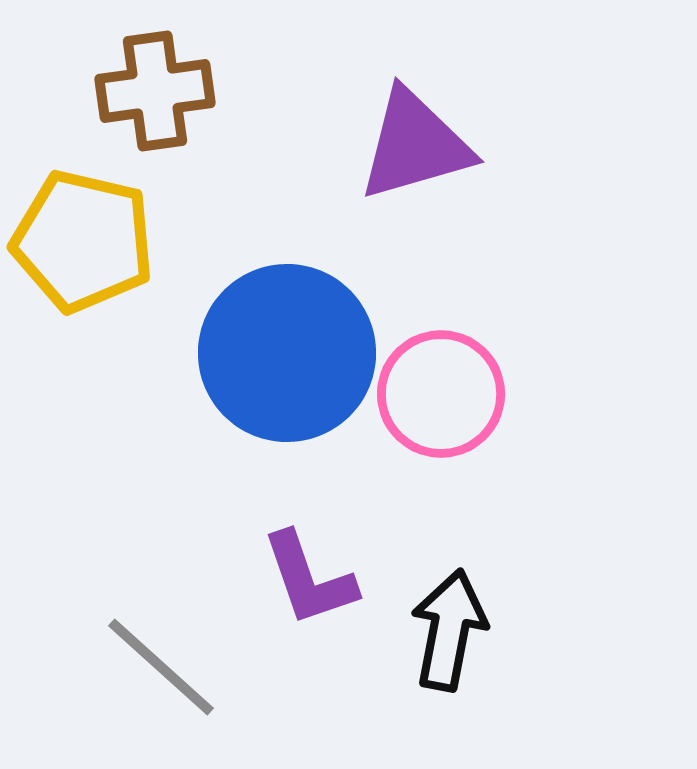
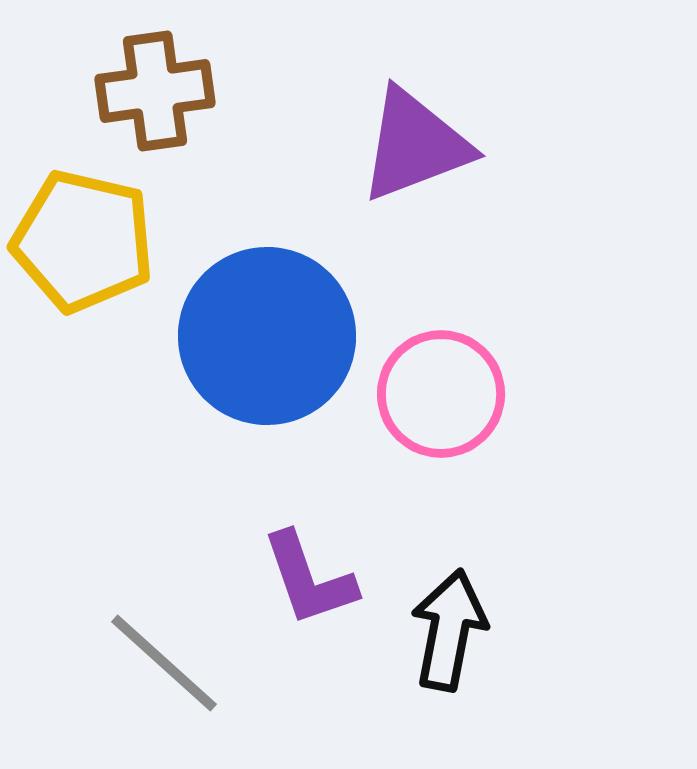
purple triangle: rotated 5 degrees counterclockwise
blue circle: moved 20 px left, 17 px up
gray line: moved 3 px right, 4 px up
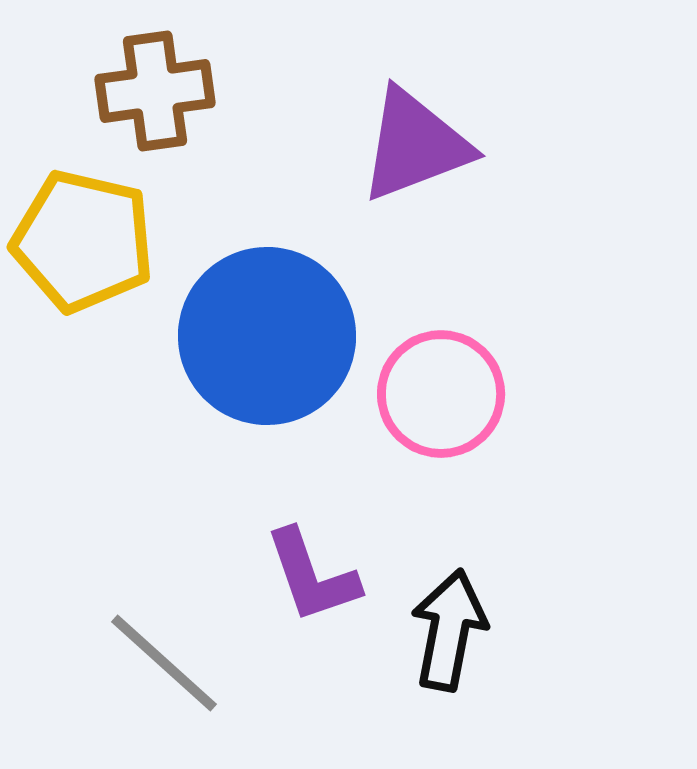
purple L-shape: moved 3 px right, 3 px up
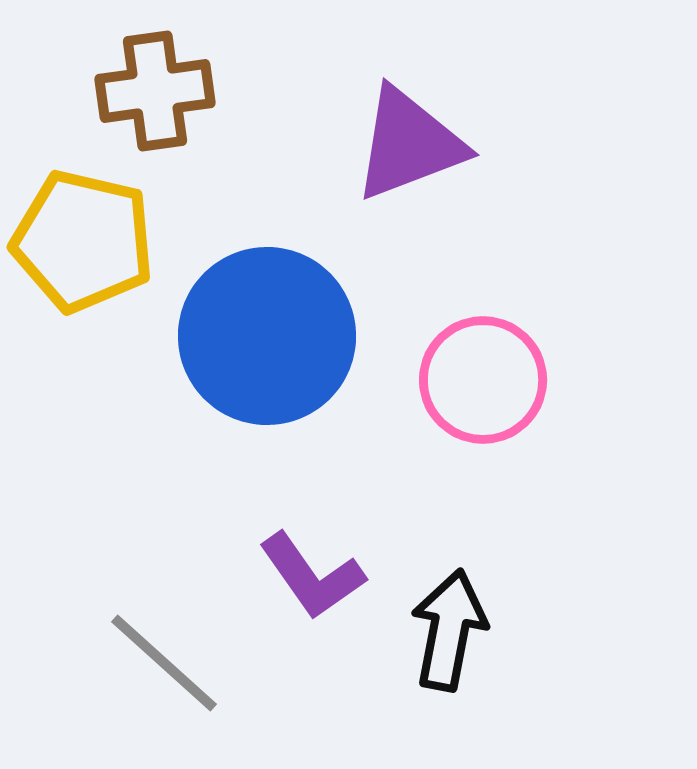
purple triangle: moved 6 px left, 1 px up
pink circle: moved 42 px right, 14 px up
purple L-shape: rotated 16 degrees counterclockwise
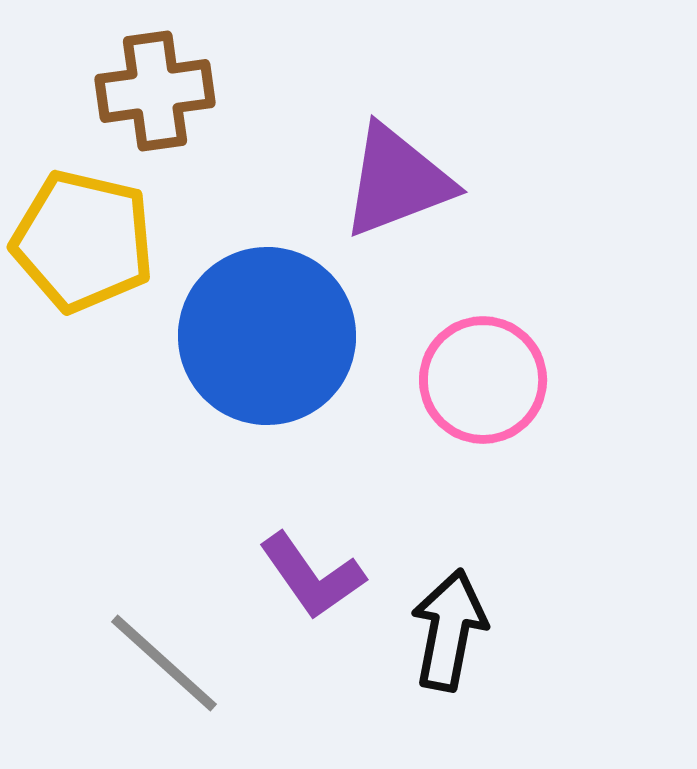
purple triangle: moved 12 px left, 37 px down
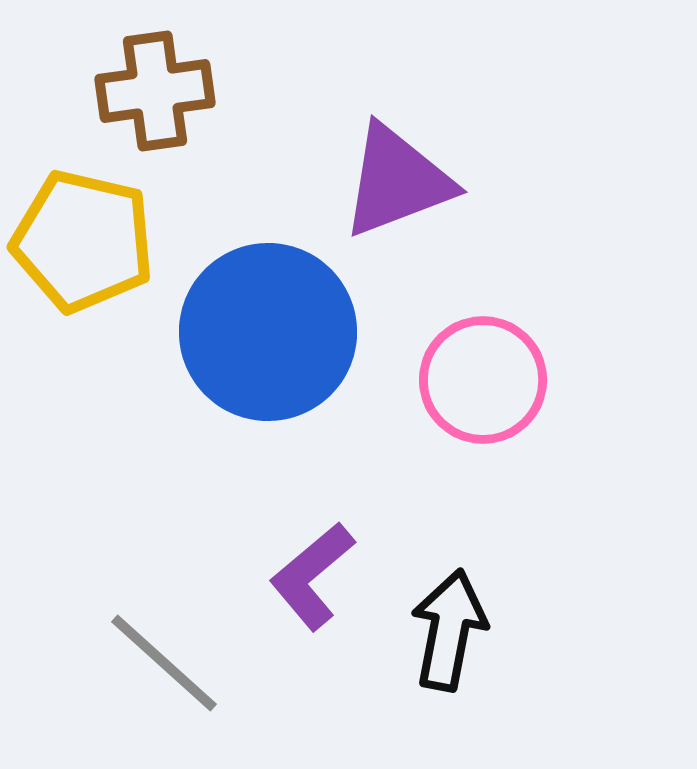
blue circle: moved 1 px right, 4 px up
purple L-shape: rotated 85 degrees clockwise
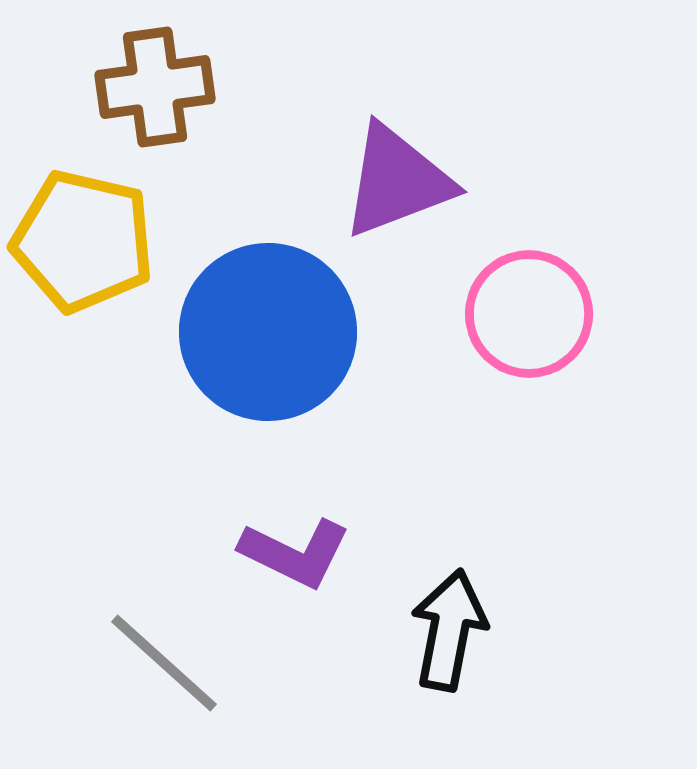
brown cross: moved 4 px up
pink circle: moved 46 px right, 66 px up
purple L-shape: moved 17 px left, 23 px up; rotated 114 degrees counterclockwise
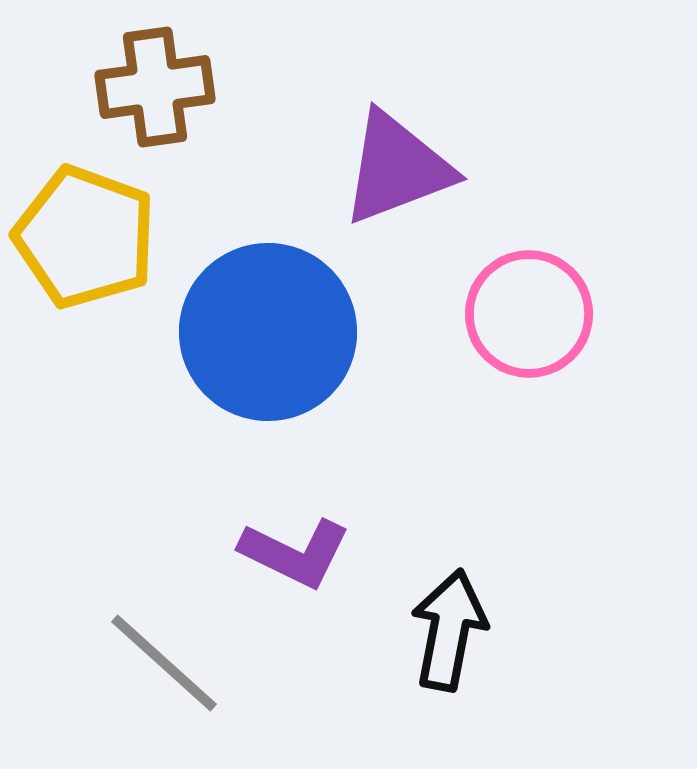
purple triangle: moved 13 px up
yellow pentagon: moved 2 px right, 4 px up; rotated 7 degrees clockwise
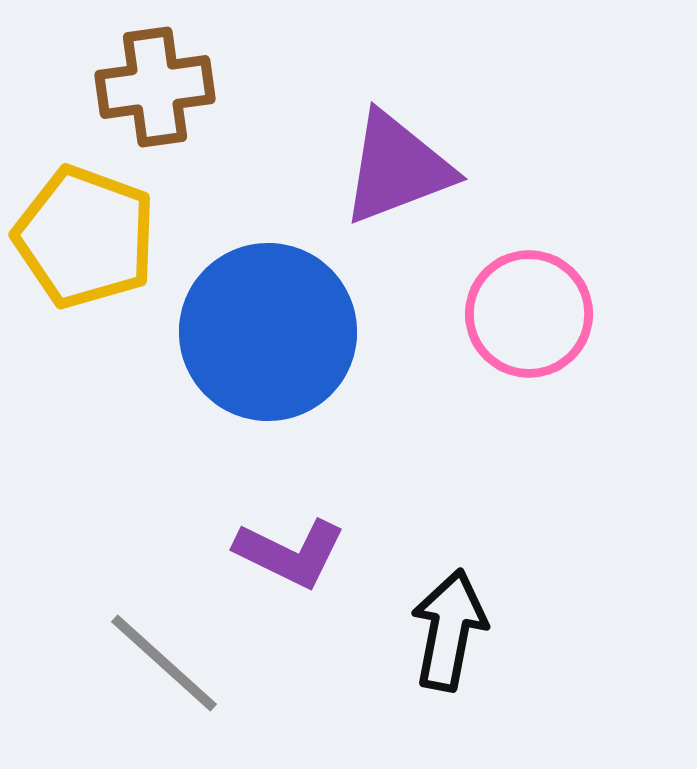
purple L-shape: moved 5 px left
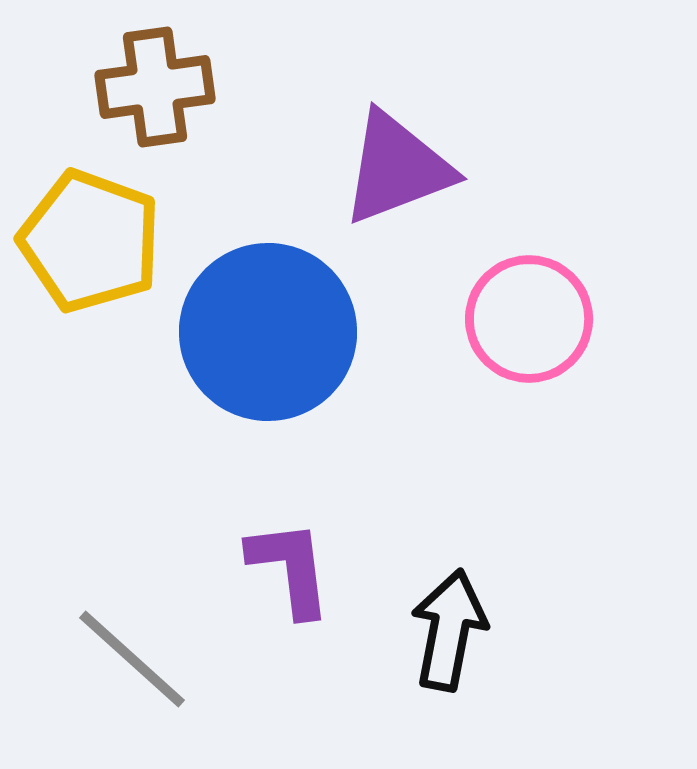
yellow pentagon: moved 5 px right, 4 px down
pink circle: moved 5 px down
purple L-shape: moved 15 px down; rotated 123 degrees counterclockwise
gray line: moved 32 px left, 4 px up
